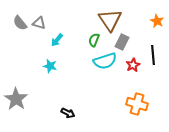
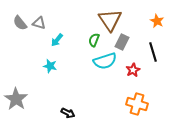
black line: moved 3 px up; rotated 12 degrees counterclockwise
red star: moved 5 px down
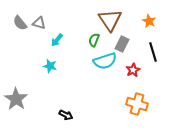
orange star: moved 8 px left
gray rectangle: moved 2 px down
black arrow: moved 2 px left, 2 px down
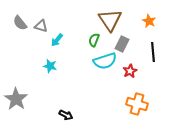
gray triangle: moved 2 px right, 3 px down
black line: rotated 12 degrees clockwise
red star: moved 3 px left, 1 px down
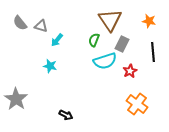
orange star: rotated 16 degrees counterclockwise
orange cross: rotated 20 degrees clockwise
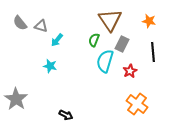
cyan semicircle: rotated 125 degrees clockwise
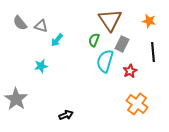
cyan star: moved 9 px left; rotated 24 degrees counterclockwise
black arrow: rotated 48 degrees counterclockwise
